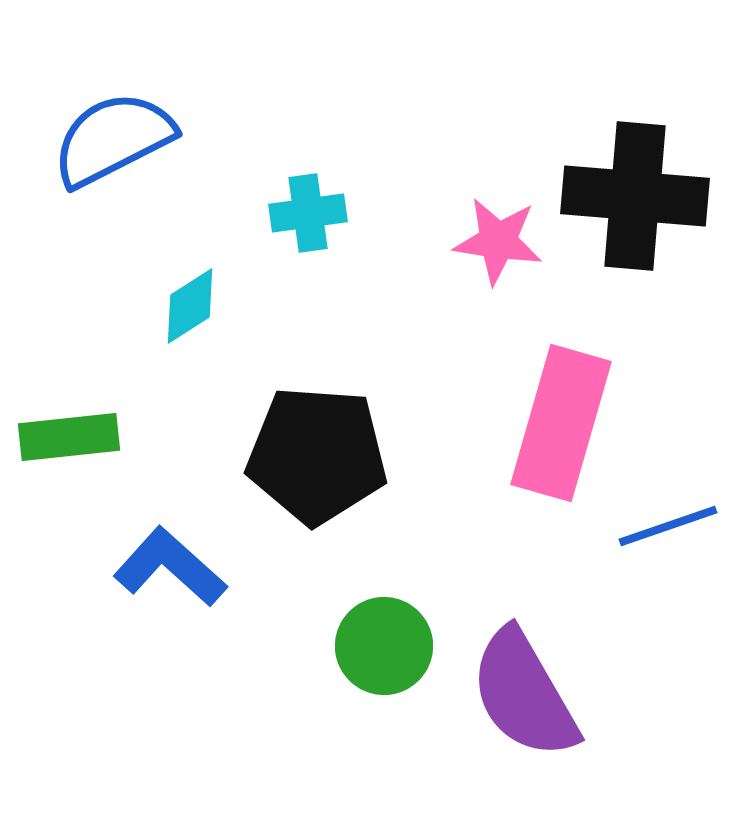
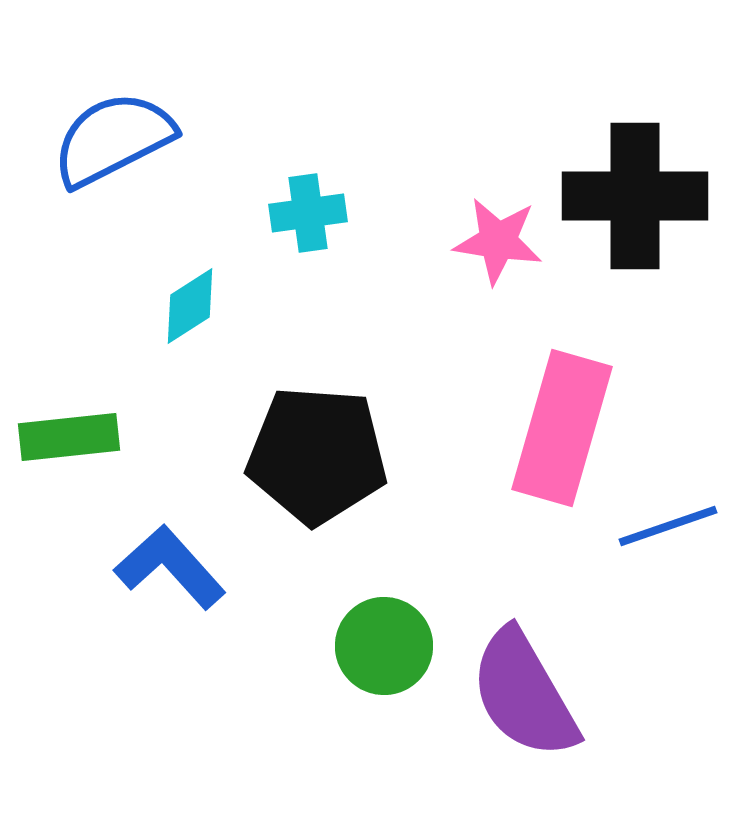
black cross: rotated 5 degrees counterclockwise
pink rectangle: moved 1 px right, 5 px down
blue L-shape: rotated 6 degrees clockwise
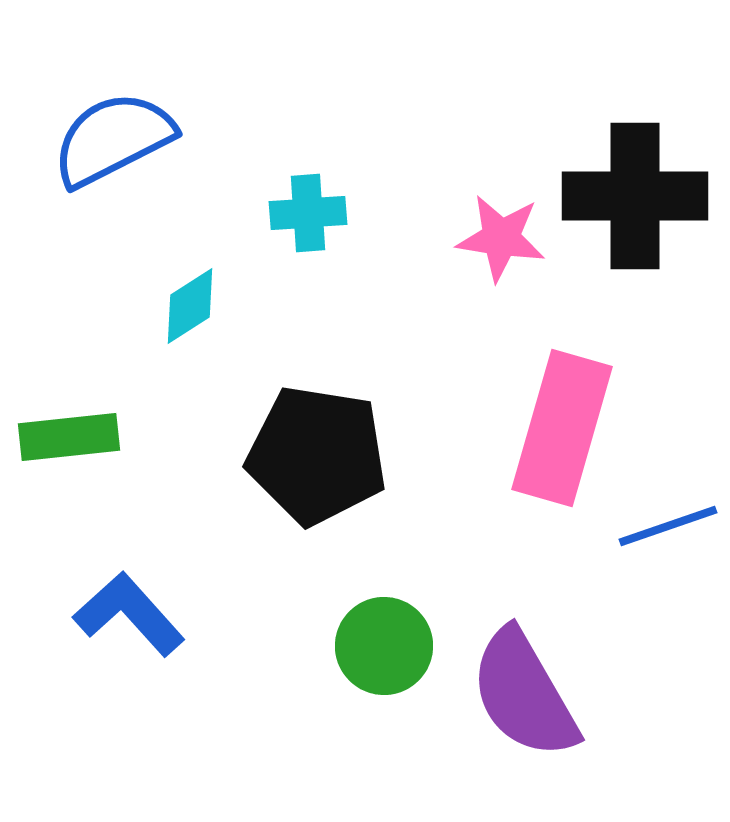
cyan cross: rotated 4 degrees clockwise
pink star: moved 3 px right, 3 px up
black pentagon: rotated 5 degrees clockwise
blue L-shape: moved 41 px left, 47 px down
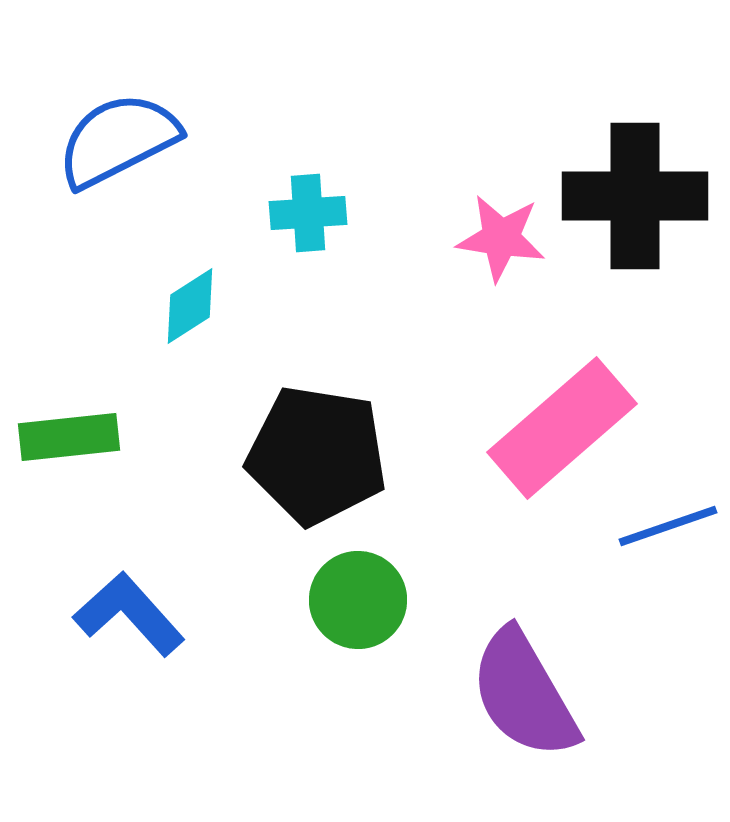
blue semicircle: moved 5 px right, 1 px down
pink rectangle: rotated 33 degrees clockwise
green circle: moved 26 px left, 46 px up
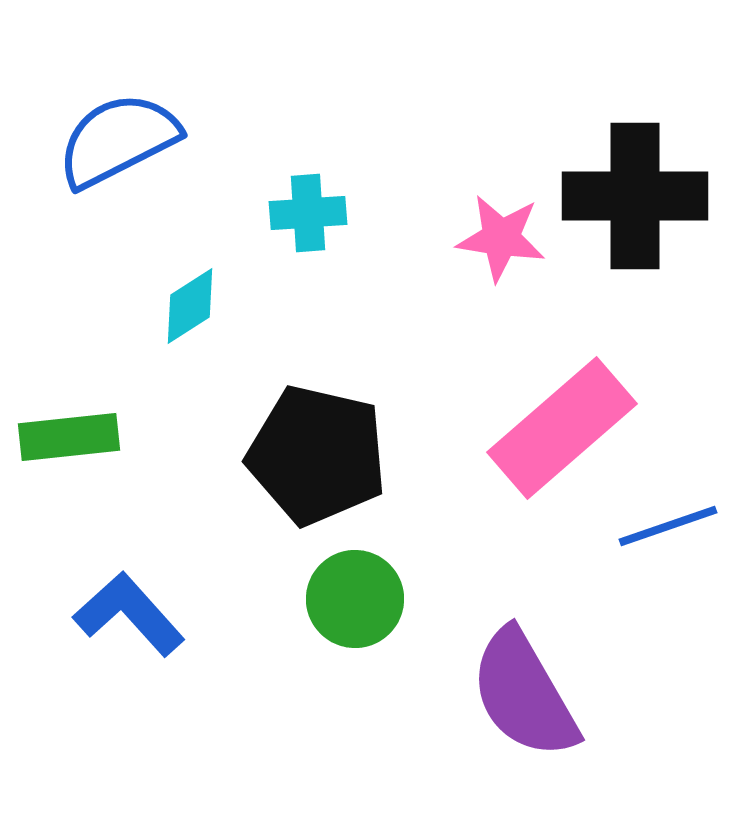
black pentagon: rotated 4 degrees clockwise
green circle: moved 3 px left, 1 px up
